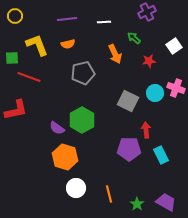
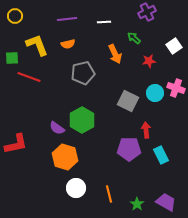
red L-shape: moved 34 px down
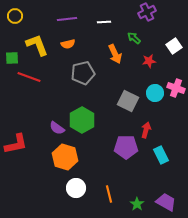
red arrow: rotated 21 degrees clockwise
purple pentagon: moved 3 px left, 2 px up
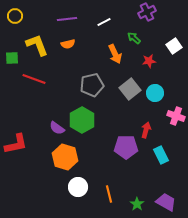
white line: rotated 24 degrees counterclockwise
gray pentagon: moved 9 px right, 12 px down
red line: moved 5 px right, 2 px down
pink cross: moved 28 px down
gray square: moved 2 px right, 12 px up; rotated 25 degrees clockwise
white circle: moved 2 px right, 1 px up
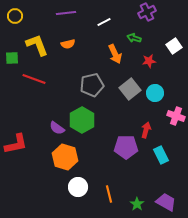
purple line: moved 1 px left, 6 px up
green arrow: rotated 24 degrees counterclockwise
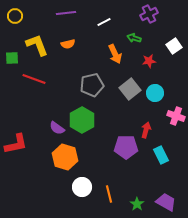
purple cross: moved 2 px right, 2 px down
white circle: moved 4 px right
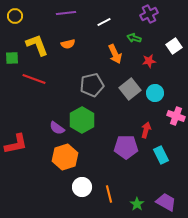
orange hexagon: rotated 25 degrees clockwise
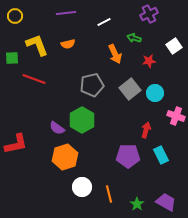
purple pentagon: moved 2 px right, 9 px down
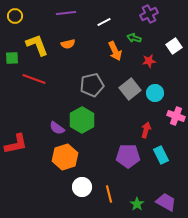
orange arrow: moved 3 px up
